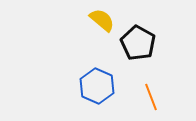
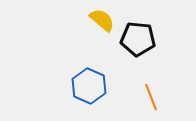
black pentagon: moved 4 px up; rotated 24 degrees counterclockwise
blue hexagon: moved 8 px left
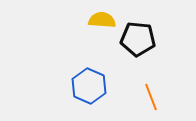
yellow semicircle: rotated 36 degrees counterclockwise
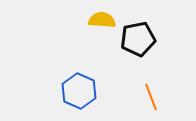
black pentagon: rotated 16 degrees counterclockwise
blue hexagon: moved 10 px left, 5 px down
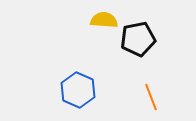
yellow semicircle: moved 2 px right
blue hexagon: moved 1 px left, 1 px up
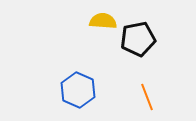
yellow semicircle: moved 1 px left, 1 px down
orange line: moved 4 px left
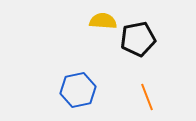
blue hexagon: rotated 24 degrees clockwise
